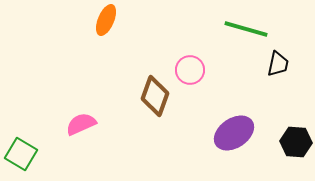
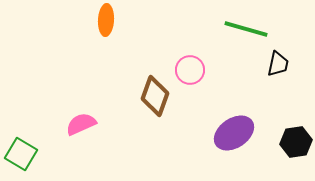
orange ellipse: rotated 20 degrees counterclockwise
black hexagon: rotated 12 degrees counterclockwise
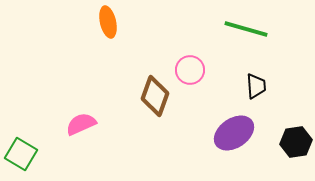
orange ellipse: moved 2 px right, 2 px down; rotated 16 degrees counterclockwise
black trapezoid: moved 22 px left, 22 px down; rotated 16 degrees counterclockwise
